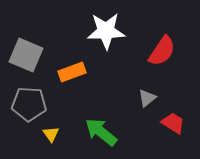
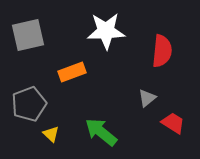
red semicircle: rotated 28 degrees counterclockwise
gray square: moved 2 px right, 20 px up; rotated 36 degrees counterclockwise
gray pentagon: rotated 24 degrees counterclockwise
yellow triangle: rotated 12 degrees counterclockwise
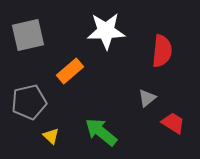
orange rectangle: moved 2 px left, 1 px up; rotated 20 degrees counterclockwise
gray pentagon: moved 2 px up; rotated 8 degrees clockwise
yellow triangle: moved 2 px down
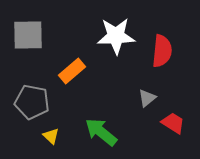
white star: moved 10 px right, 5 px down
gray square: rotated 12 degrees clockwise
orange rectangle: moved 2 px right
gray pentagon: moved 3 px right; rotated 24 degrees clockwise
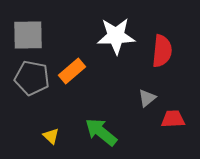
gray pentagon: moved 24 px up
red trapezoid: moved 4 px up; rotated 35 degrees counterclockwise
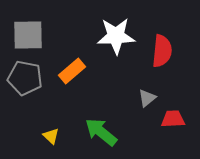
gray pentagon: moved 7 px left
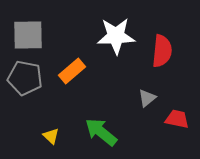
red trapezoid: moved 4 px right; rotated 15 degrees clockwise
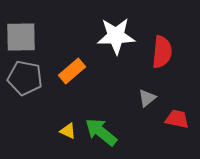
gray square: moved 7 px left, 2 px down
red semicircle: moved 1 px down
yellow triangle: moved 17 px right, 5 px up; rotated 18 degrees counterclockwise
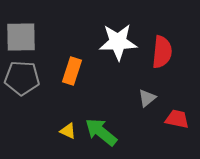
white star: moved 2 px right, 6 px down
orange rectangle: rotated 32 degrees counterclockwise
gray pentagon: moved 3 px left; rotated 8 degrees counterclockwise
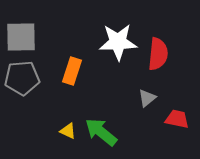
red semicircle: moved 4 px left, 2 px down
gray pentagon: rotated 8 degrees counterclockwise
